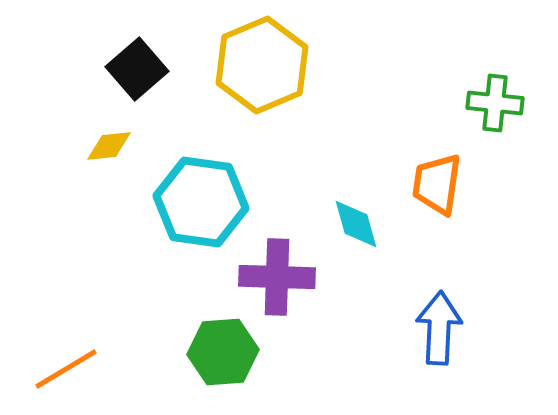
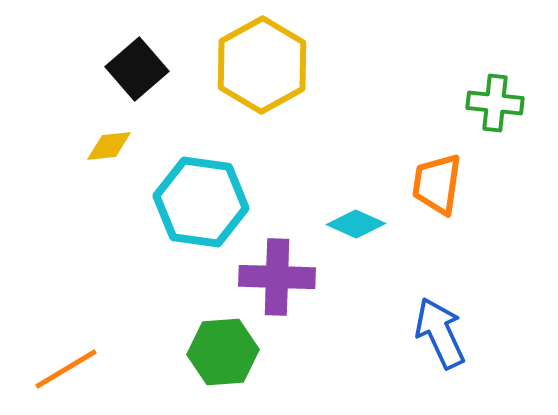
yellow hexagon: rotated 6 degrees counterclockwise
cyan diamond: rotated 50 degrees counterclockwise
blue arrow: moved 1 px right, 5 px down; rotated 28 degrees counterclockwise
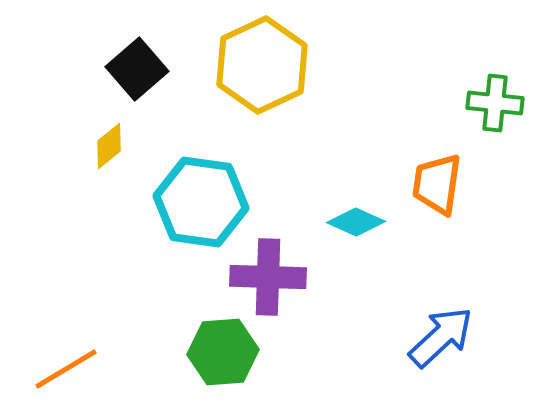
yellow hexagon: rotated 4 degrees clockwise
yellow diamond: rotated 33 degrees counterclockwise
cyan diamond: moved 2 px up
purple cross: moved 9 px left
blue arrow: moved 1 px right, 4 px down; rotated 72 degrees clockwise
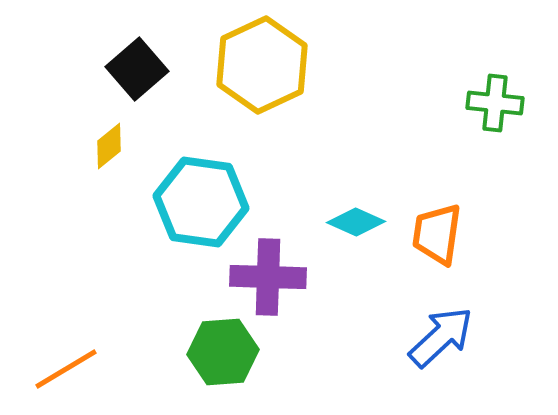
orange trapezoid: moved 50 px down
